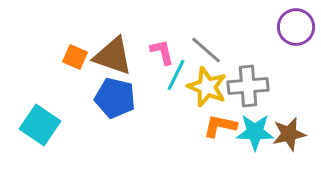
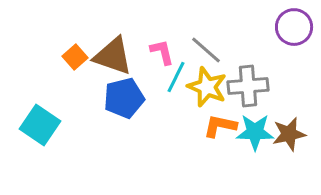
purple circle: moved 2 px left
orange square: rotated 25 degrees clockwise
cyan line: moved 2 px down
blue pentagon: moved 9 px right; rotated 27 degrees counterclockwise
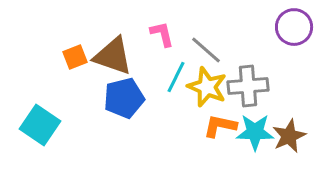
pink L-shape: moved 18 px up
orange square: rotated 20 degrees clockwise
brown star: moved 2 px down; rotated 12 degrees counterclockwise
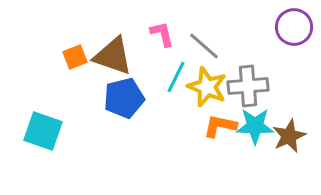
gray line: moved 2 px left, 4 px up
cyan square: moved 3 px right, 6 px down; rotated 15 degrees counterclockwise
cyan star: moved 6 px up
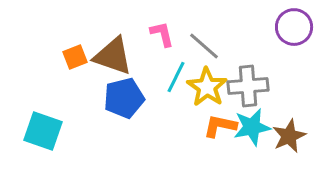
yellow star: rotated 12 degrees clockwise
cyan star: moved 3 px left, 1 px down; rotated 12 degrees counterclockwise
